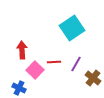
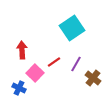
red line: rotated 32 degrees counterclockwise
pink square: moved 3 px down
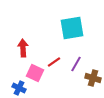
cyan square: rotated 25 degrees clockwise
red arrow: moved 1 px right, 2 px up
pink square: rotated 18 degrees counterclockwise
brown cross: rotated 21 degrees counterclockwise
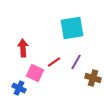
purple line: moved 2 px up
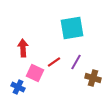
blue cross: moved 1 px left, 1 px up
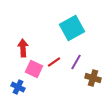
cyan square: rotated 20 degrees counterclockwise
pink square: moved 1 px left, 4 px up
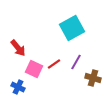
red arrow: moved 5 px left; rotated 144 degrees clockwise
red line: moved 2 px down
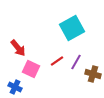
red line: moved 3 px right, 3 px up
pink square: moved 3 px left
brown cross: moved 4 px up
blue cross: moved 3 px left
